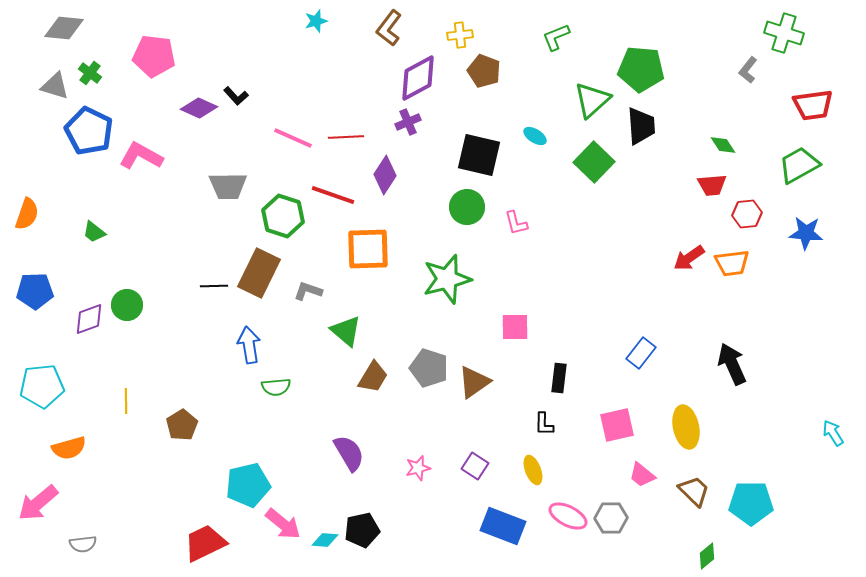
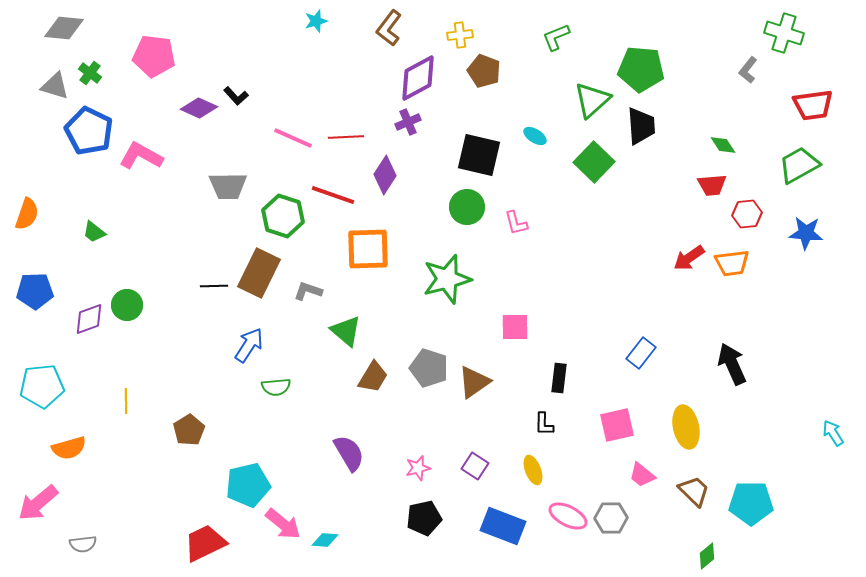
blue arrow at (249, 345): rotated 42 degrees clockwise
brown pentagon at (182, 425): moved 7 px right, 5 px down
black pentagon at (362, 530): moved 62 px right, 12 px up
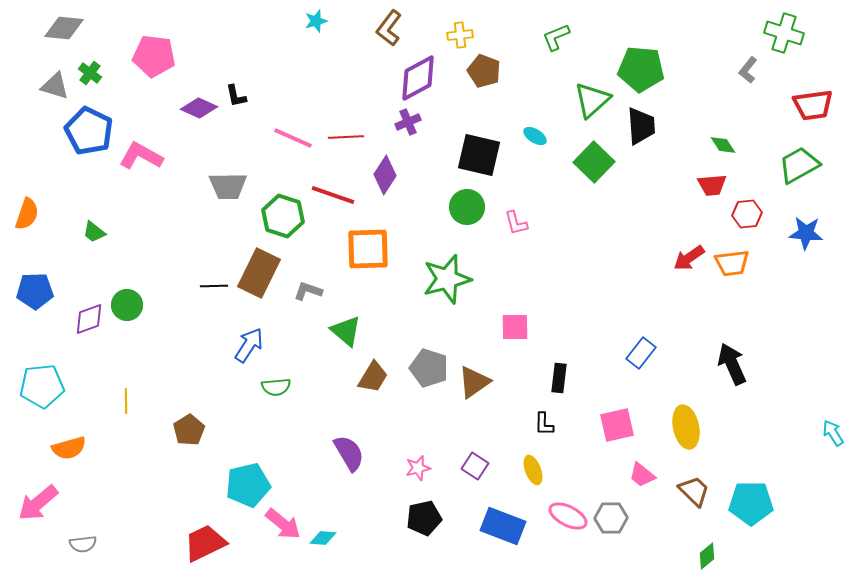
black L-shape at (236, 96): rotated 30 degrees clockwise
cyan diamond at (325, 540): moved 2 px left, 2 px up
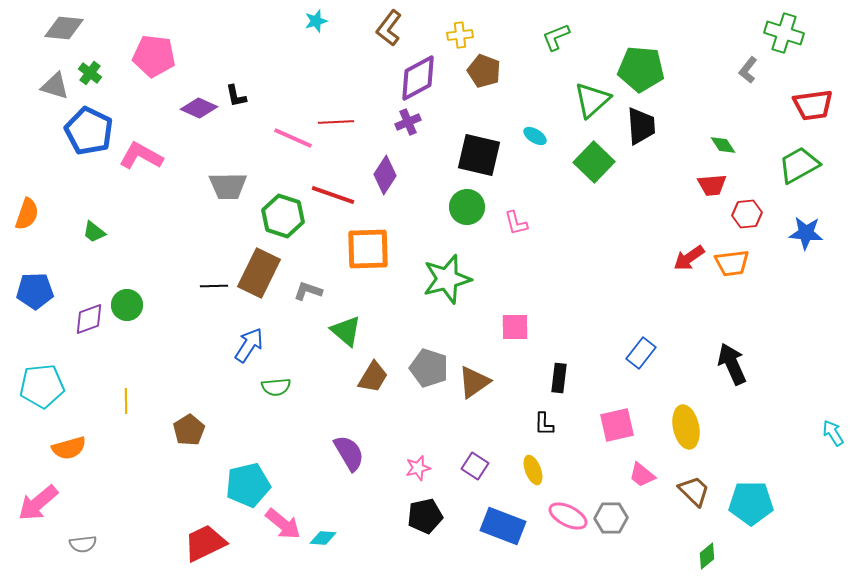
red line at (346, 137): moved 10 px left, 15 px up
black pentagon at (424, 518): moved 1 px right, 2 px up
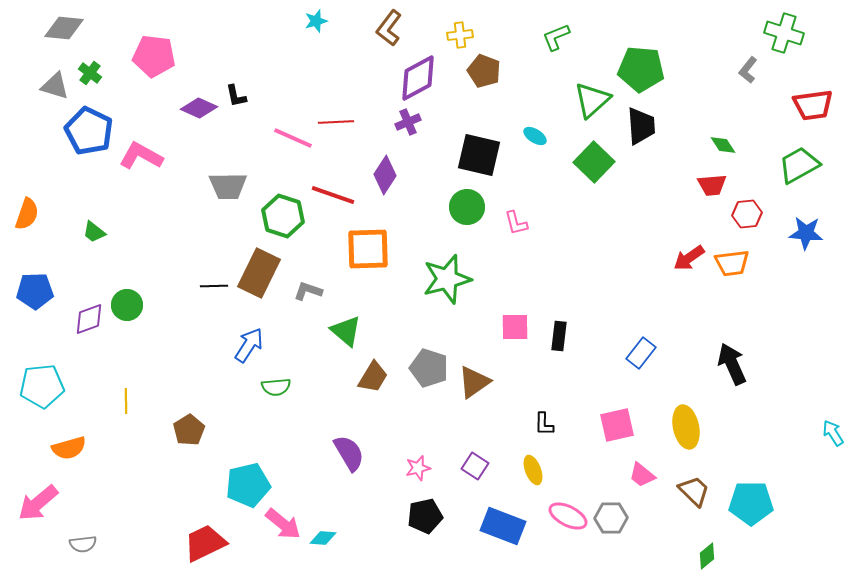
black rectangle at (559, 378): moved 42 px up
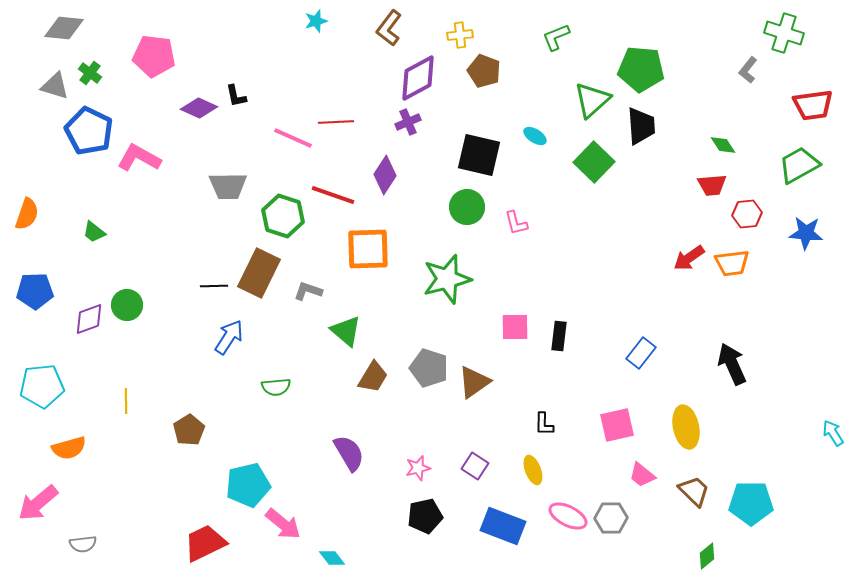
pink L-shape at (141, 156): moved 2 px left, 2 px down
blue arrow at (249, 345): moved 20 px left, 8 px up
cyan diamond at (323, 538): moved 9 px right, 20 px down; rotated 48 degrees clockwise
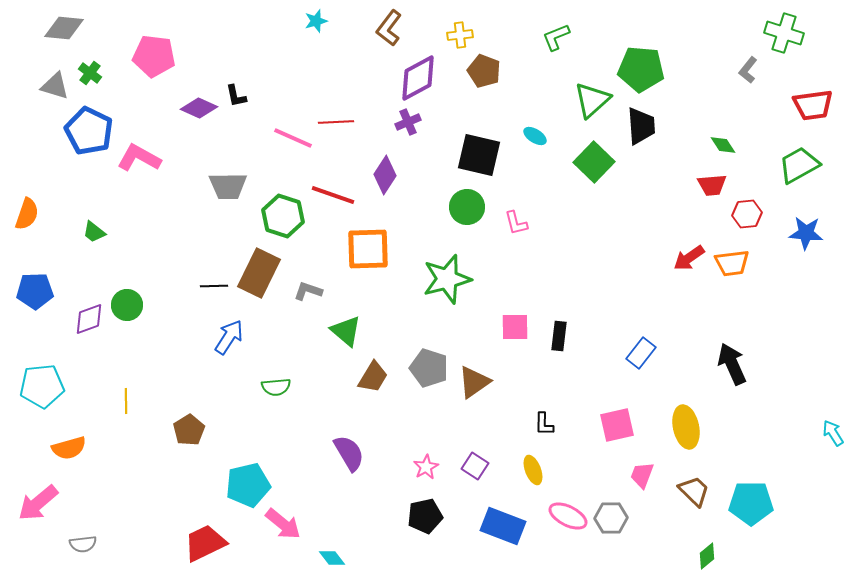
pink star at (418, 468): moved 8 px right, 1 px up; rotated 15 degrees counterclockwise
pink trapezoid at (642, 475): rotated 72 degrees clockwise
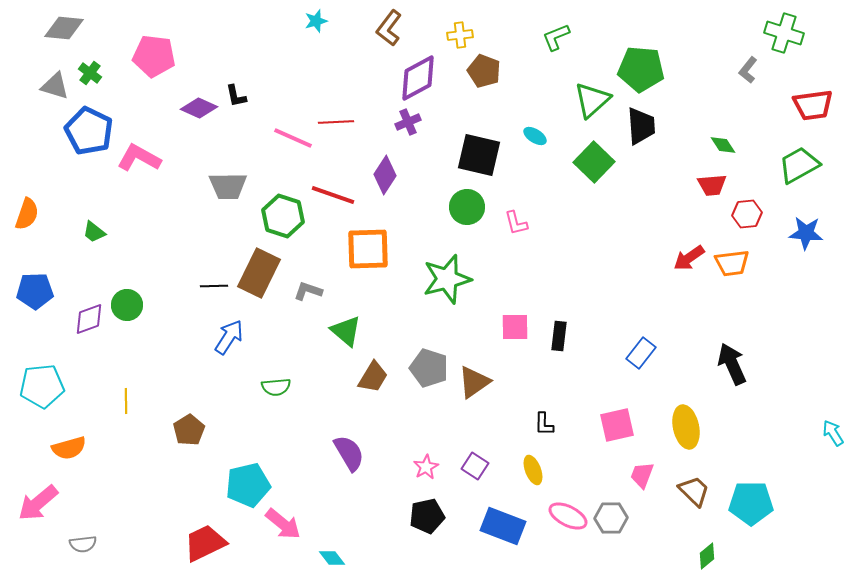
black pentagon at (425, 516): moved 2 px right
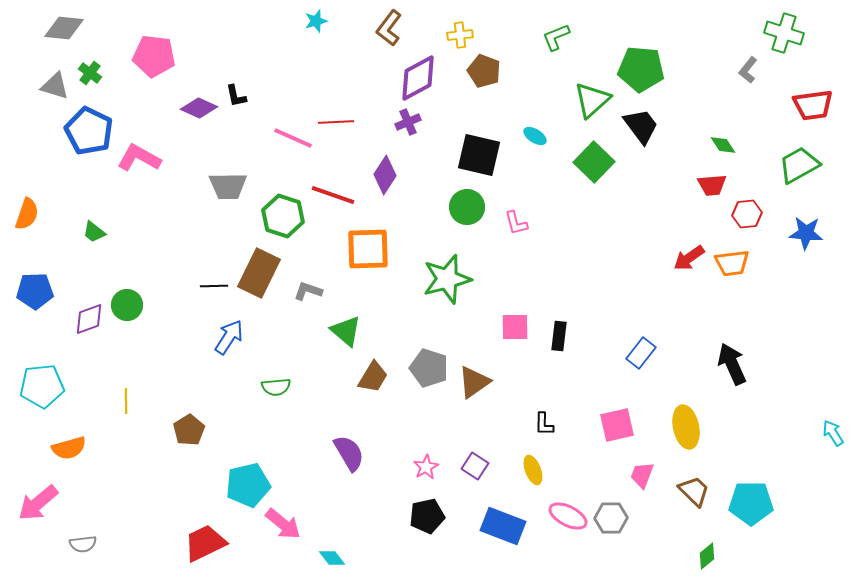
black trapezoid at (641, 126): rotated 33 degrees counterclockwise
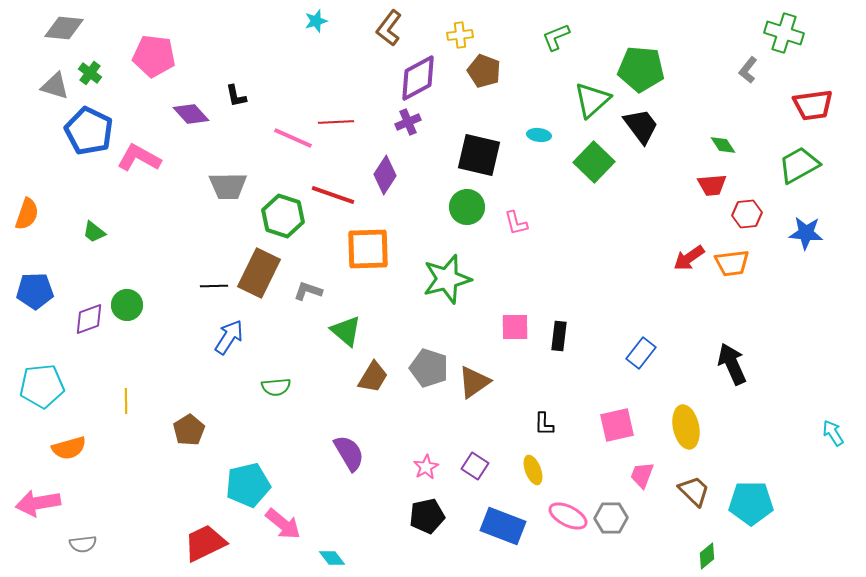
purple diamond at (199, 108): moved 8 px left, 6 px down; rotated 24 degrees clockwise
cyan ellipse at (535, 136): moved 4 px right, 1 px up; rotated 25 degrees counterclockwise
pink arrow at (38, 503): rotated 30 degrees clockwise
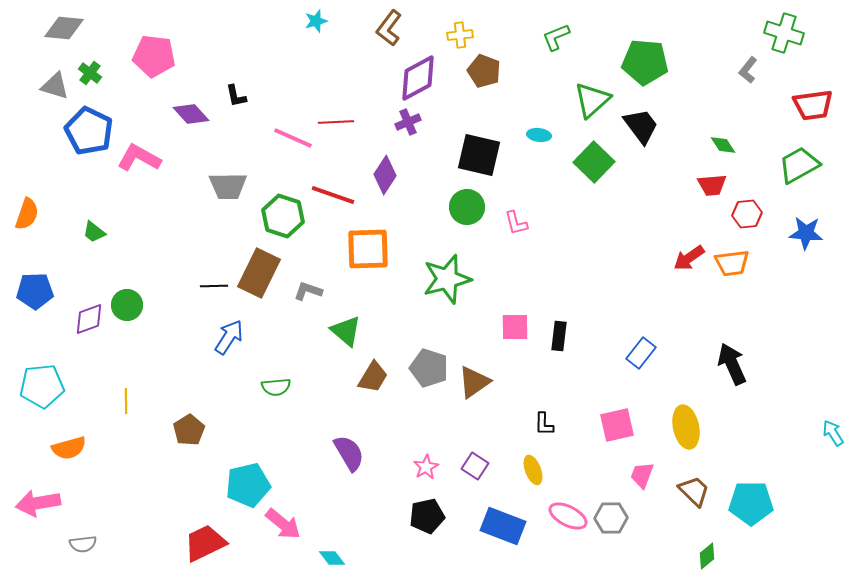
green pentagon at (641, 69): moved 4 px right, 7 px up
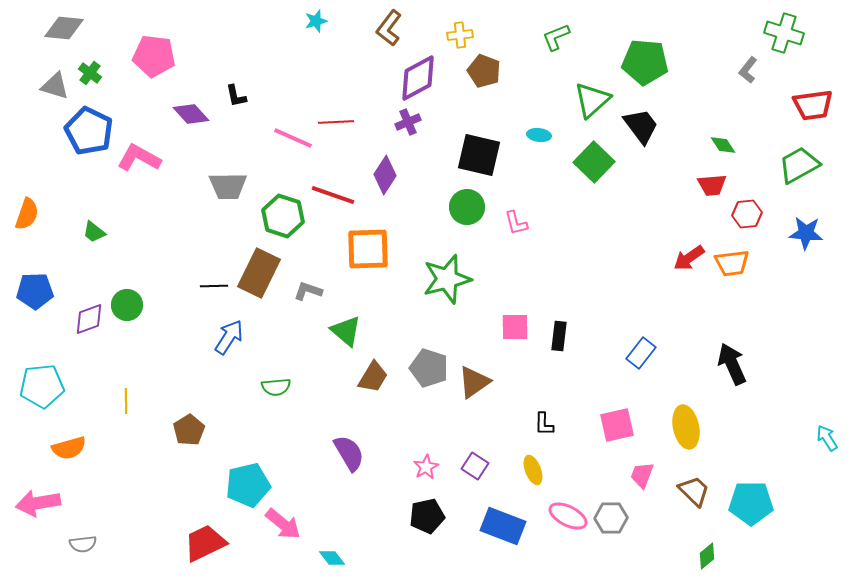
cyan arrow at (833, 433): moved 6 px left, 5 px down
